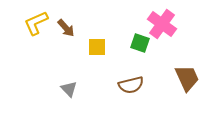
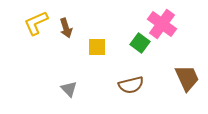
brown arrow: rotated 24 degrees clockwise
green square: rotated 18 degrees clockwise
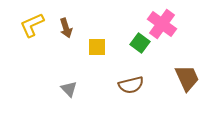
yellow L-shape: moved 4 px left, 2 px down
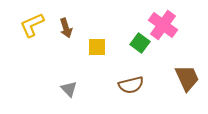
pink cross: moved 1 px right, 1 px down
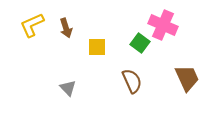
pink cross: rotated 12 degrees counterclockwise
brown semicircle: moved 1 px right, 4 px up; rotated 100 degrees counterclockwise
gray triangle: moved 1 px left, 1 px up
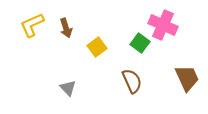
yellow square: rotated 36 degrees counterclockwise
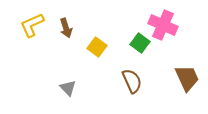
yellow square: rotated 18 degrees counterclockwise
